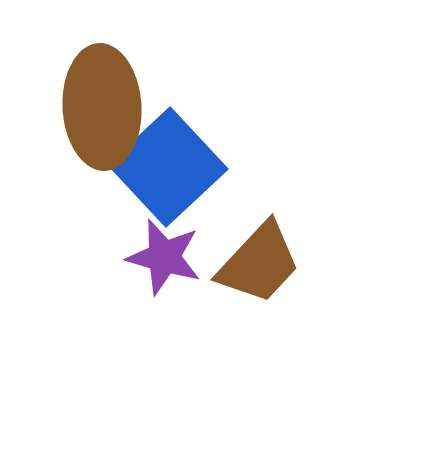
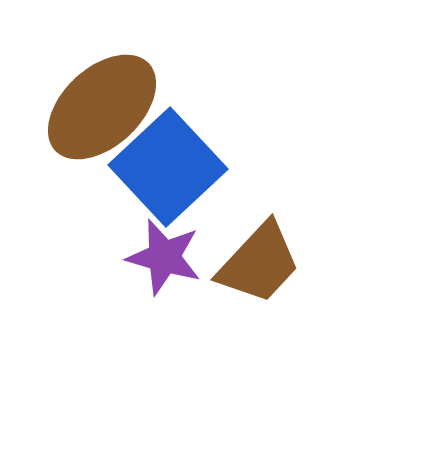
brown ellipse: rotated 50 degrees clockwise
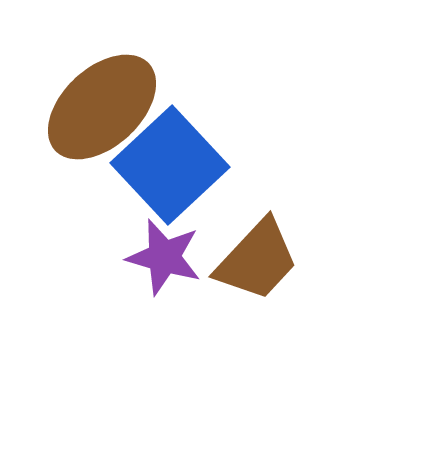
blue square: moved 2 px right, 2 px up
brown trapezoid: moved 2 px left, 3 px up
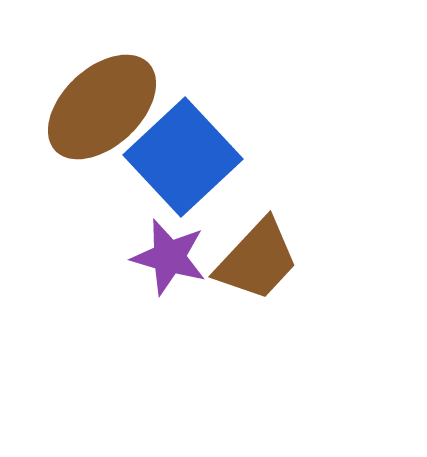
blue square: moved 13 px right, 8 px up
purple star: moved 5 px right
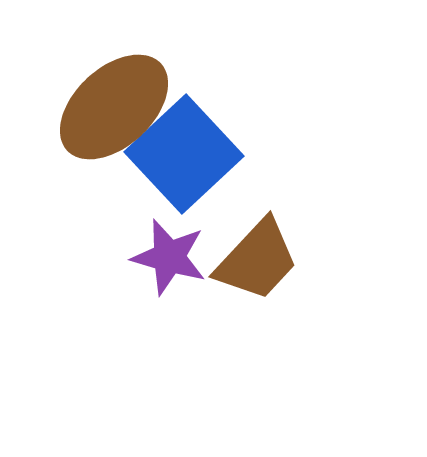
brown ellipse: moved 12 px right
blue square: moved 1 px right, 3 px up
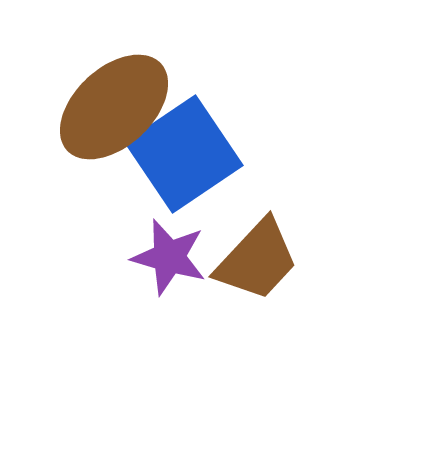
blue square: rotated 9 degrees clockwise
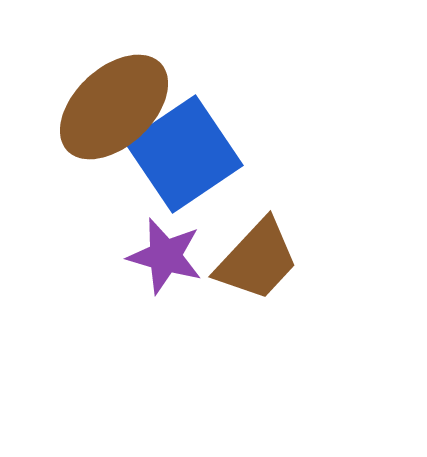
purple star: moved 4 px left, 1 px up
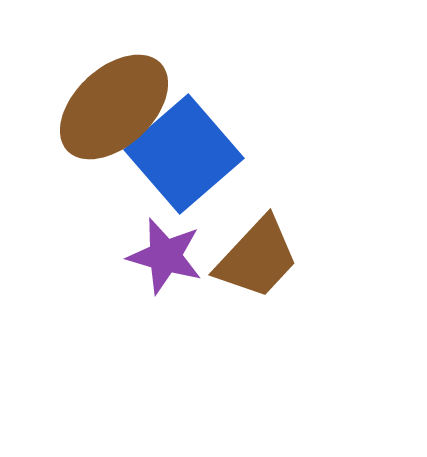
blue square: rotated 7 degrees counterclockwise
brown trapezoid: moved 2 px up
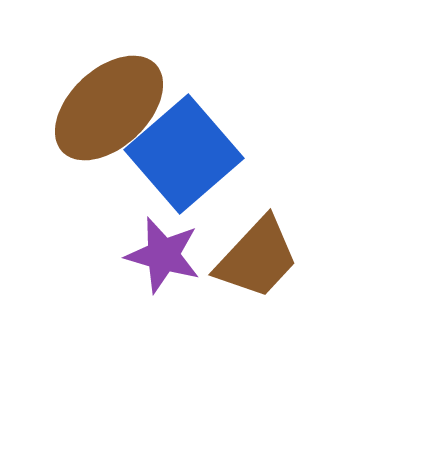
brown ellipse: moved 5 px left, 1 px down
purple star: moved 2 px left, 1 px up
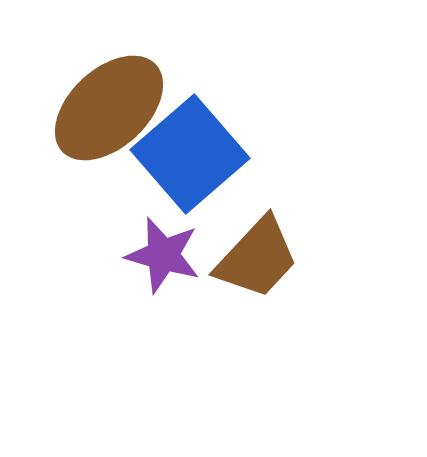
blue square: moved 6 px right
